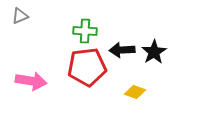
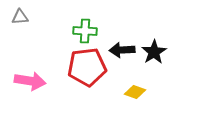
gray triangle: moved 1 px down; rotated 18 degrees clockwise
pink arrow: moved 1 px left
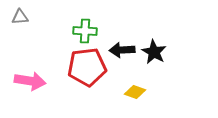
black star: rotated 10 degrees counterclockwise
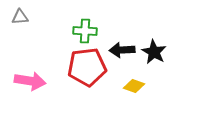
yellow diamond: moved 1 px left, 6 px up
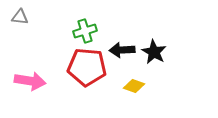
gray triangle: rotated 12 degrees clockwise
green cross: rotated 20 degrees counterclockwise
red pentagon: rotated 12 degrees clockwise
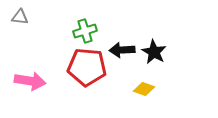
yellow diamond: moved 10 px right, 3 px down
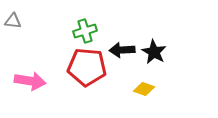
gray triangle: moved 7 px left, 4 px down
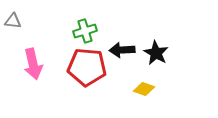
black star: moved 2 px right, 1 px down
pink arrow: moved 3 px right, 17 px up; rotated 68 degrees clockwise
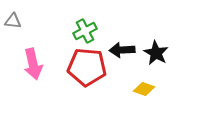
green cross: rotated 10 degrees counterclockwise
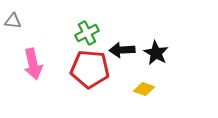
green cross: moved 2 px right, 2 px down
red pentagon: moved 3 px right, 2 px down
